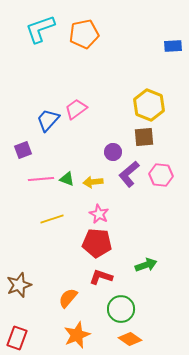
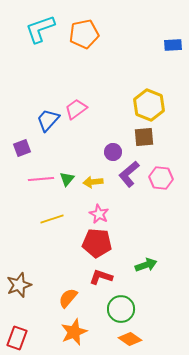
blue rectangle: moved 1 px up
purple square: moved 1 px left, 2 px up
pink hexagon: moved 3 px down
green triangle: rotated 49 degrees clockwise
orange star: moved 3 px left, 3 px up
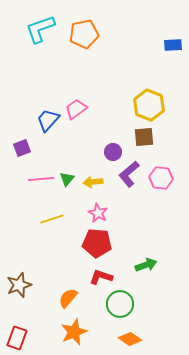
pink star: moved 1 px left, 1 px up
green circle: moved 1 px left, 5 px up
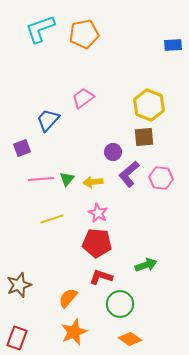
pink trapezoid: moved 7 px right, 11 px up
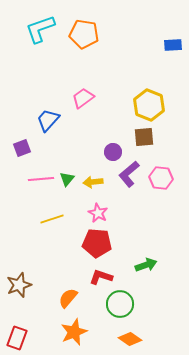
orange pentagon: rotated 20 degrees clockwise
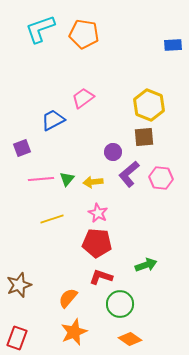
blue trapezoid: moved 5 px right; rotated 20 degrees clockwise
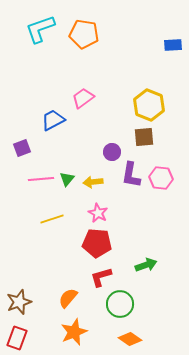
purple circle: moved 1 px left
purple L-shape: moved 2 px right, 1 px down; rotated 40 degrees counterclockwise
red L-shape: rotated 35 degrees counterclockwise
brown star: moved 17 px down
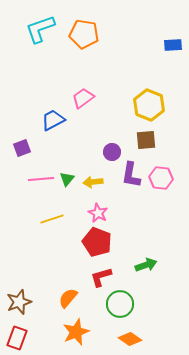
brown square: moved 2 px right, 3 px down
red pentagon: moved 1 px up; rotated 16 degrees clockwise
orange star: moved 2 px right
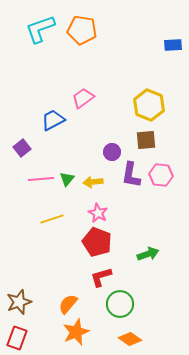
orange pentagon: moved 2 px left, 4 px up
purple square: rotated 18 degrees counterclockwise
pink hexagon: moved 3 px up
green arrow: moved 2 px right, 11 px up
orange semicircle: moved 6 px down
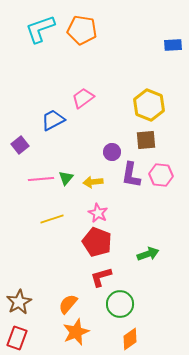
purple square: moved 2 px left, 3 px up
green triangle: moved 1 px left, 1 px up
brown star: rotated 10 degrees counterclockwise
orange diamond: rotated 70 degrees counterclockwise
